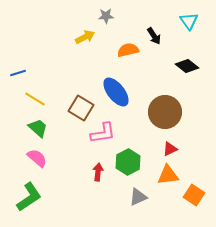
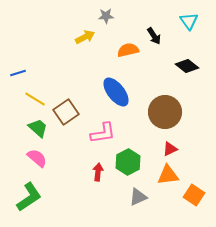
brown square: moved 15 px left, 4 px down; rotated 25 degrees clockwise
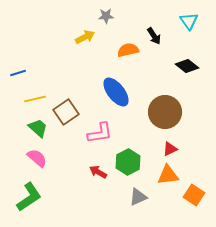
yellow line: rotated 45 degrees counterclockwise
pink L-shape: moved 3 px left
red arrow: rotated 66 degrees counterclockwise
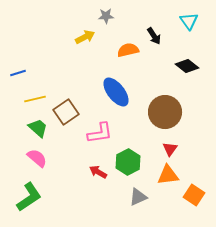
red triangle: rotated 28 degrees counterclockwise
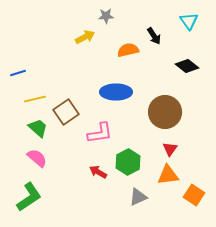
blue ellipse: rotated 52 degrees counterclockwise
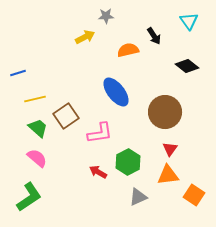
blue ellipse: rotated 52 degrees clockwise
brown square: moved 4 px down
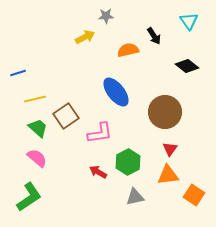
gray triangle: moved 3 px left; rotated 12 degrees clockwise
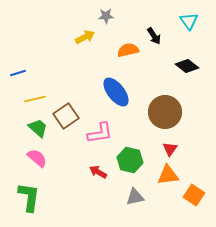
green hexagon: moved 2 px right, 2 px up; rotated 20 degrees counterclockwise
green L-shape: rotated 48 degrees counterclockwise
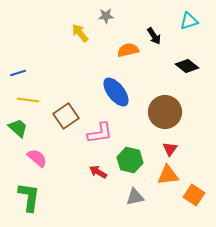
cyan triangle: rotated 48 degrees clockwise
yellow arrow: moved 5 px left, 4 px up; rotated 102 degrees counterclockwise
yellow line: moved 7 px left, 1 px down; rotated 20 degrees clockwise
green trapezoid: moved 20 px left
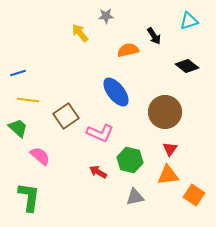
pink L-shape: rotated 32 degrees clockwise
pink semicircle: moved 3 px right, 2 px up
